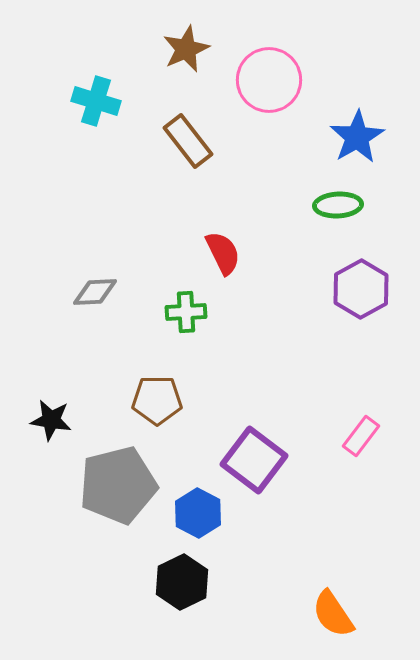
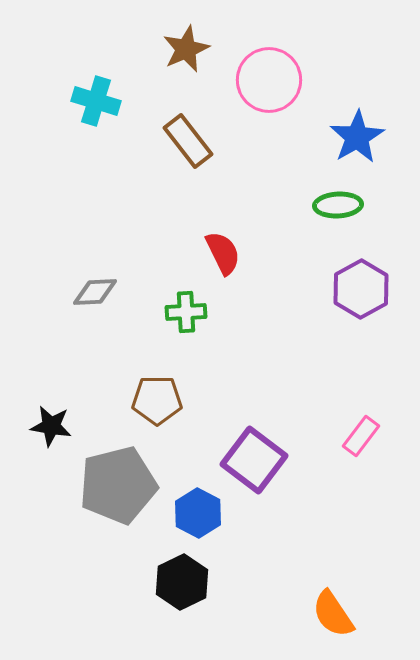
black star: moved 6 px down
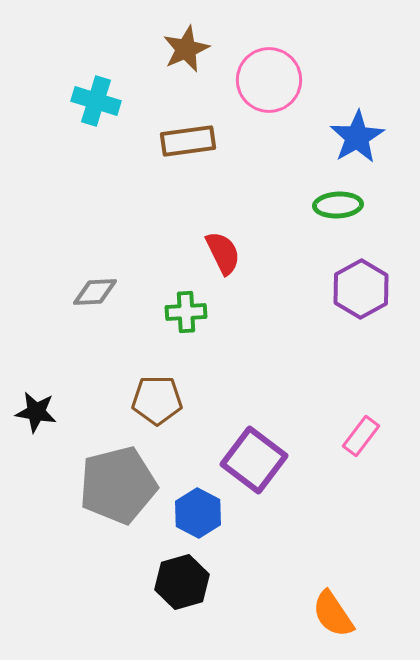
brown rectangle: rotated 60 degrees counterclockwise
black star: moved 15 px left, 14 px up
black hexagon: rotated 10 degrees clockwise
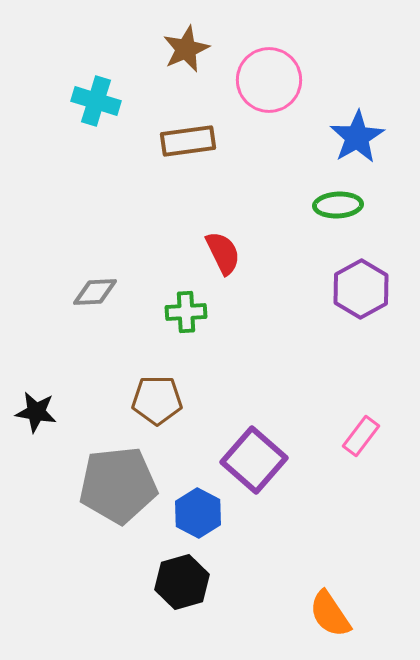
purple square: rotated 4 degrees clockwise
gray pentagon: rotated 8 degrees clockwise
orange semicircle: moved 3 px left
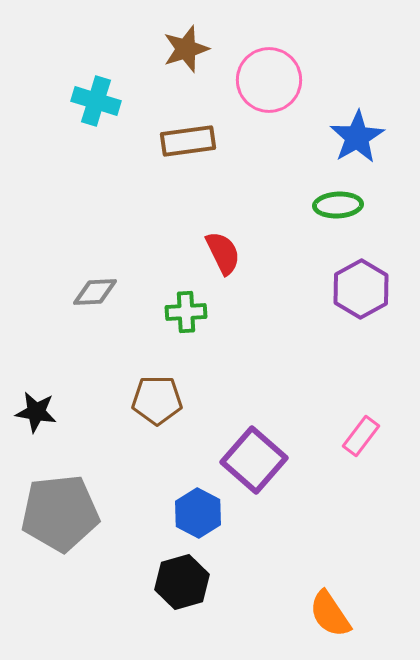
brown star: rotated 6 degrees clockwise
gray pentagon: moved 58 px left, 28 px down
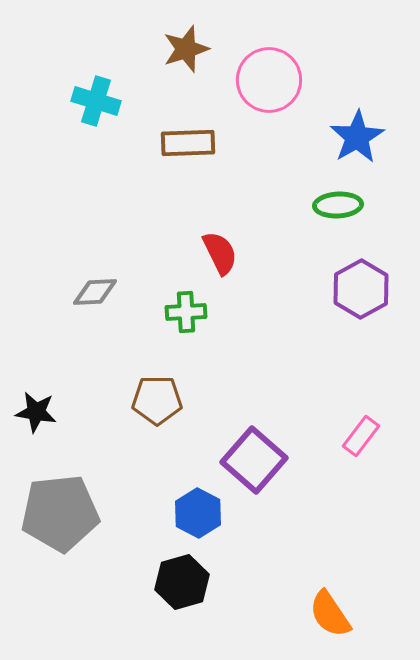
brown rectangle: moved 2 px down; rotated 6 degrees clockwise
red semicircle: moved 3 px left
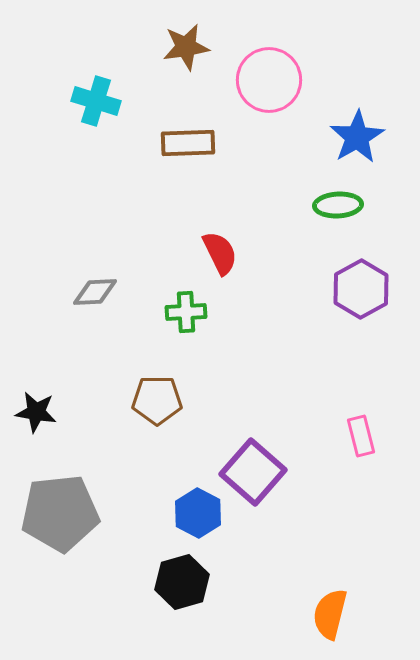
brown star: moved 2 px up; rotated 9 degrees clockwise
pink rectangle: rotated 51 degrees counterclockwise
purple square: moved 1 px left, 12 px down
orange semicircle: rotated 48 degrees clockwise
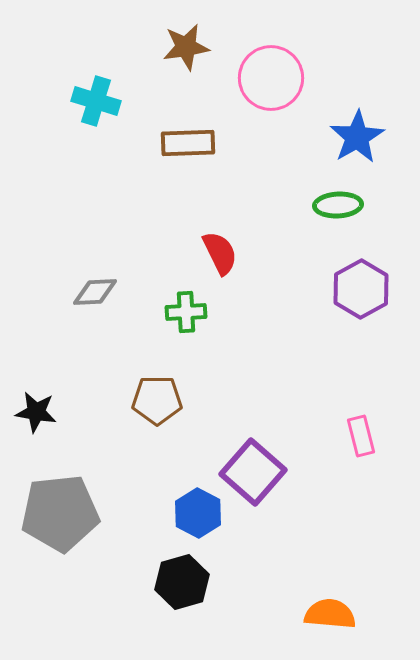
pink circle: moved 2 px right, 2 px up
orange semicircle: rotated 81 degrees clockwise
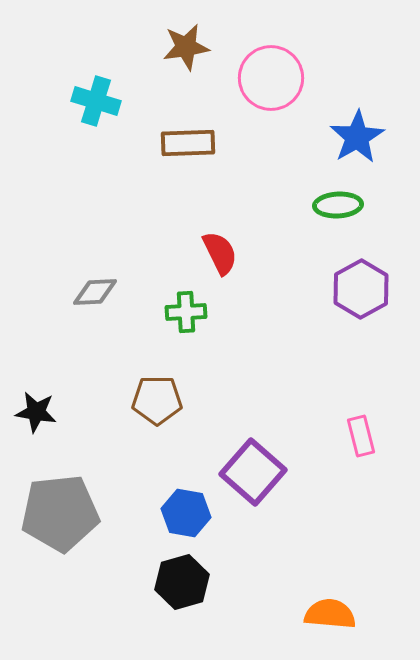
blue hexagon: moved 12 px left; rotated 18 degrees counterclockwise
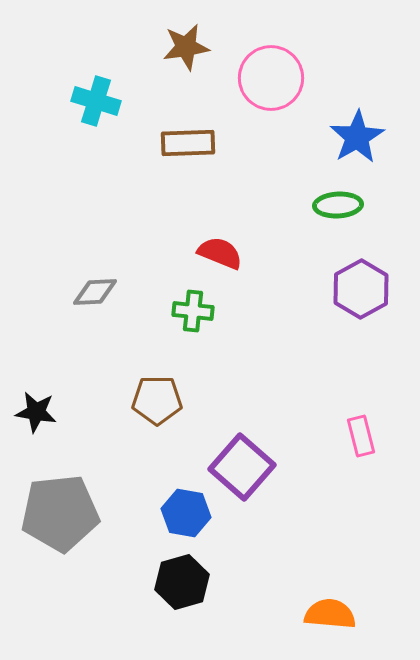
red semicircle: rotated 42 degrees counterclockwise
green cross: moved 7 px right, 1 px up; rotated 9 degrees clockwise
purple square: moved 11 px left, 5 px up
